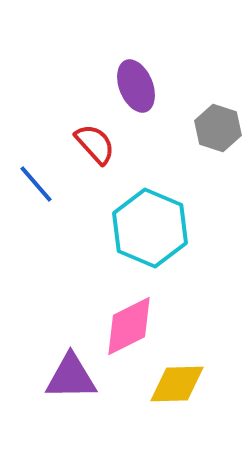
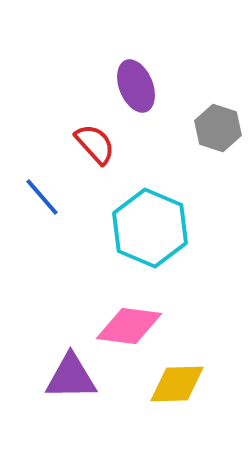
blue line: moved 6 px right, 13 px down
pink diamond: rotated 34 degrees clockwise
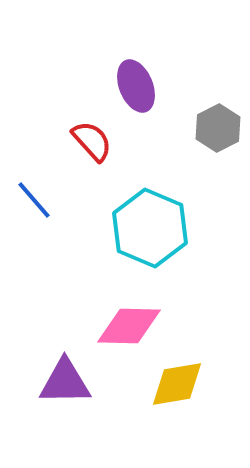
gray hexagon: rotated 15 degrees clockwise
red semicircle: moved 3 px left, 3 px up
blue line: moved 8 px left, 3 px down
pink diamond: rotated 6 degrees counterclockwise
purple triangle: moved 6 px left, 5 px down
yellow diamond: rotated 8 degrees counterclockwise
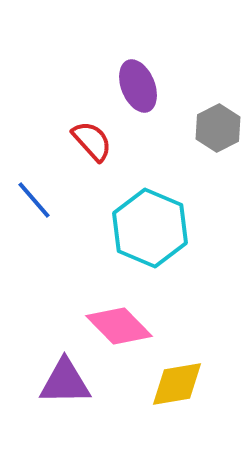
purple ellipse: moved 2 px right
pink diamond: moved 10 px left; rotated 44 degrees clockwise
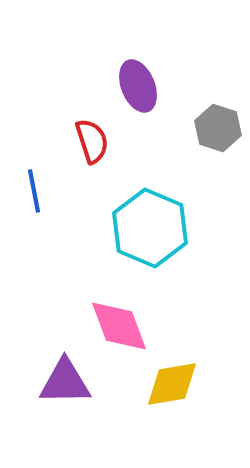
gray hexagon: rotated 15 degrees counterclockwise
red semicircle: rotated 24 degrees clockwise
blue line: moved 9 px up; rotated 30 degrees clockwise
pink diamond: rotated 24 degrees clockwise
yellow diamond: moved 5 px left
